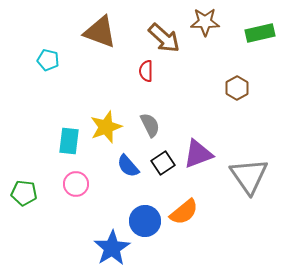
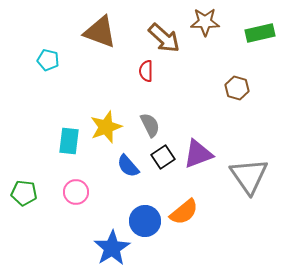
brown hexagon: rotated 15 degrees counterclockwise
black square: moved 6 px up
pink circle: moved 8 px down
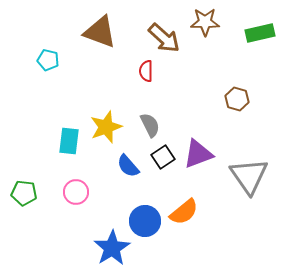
brown hexagon: moved 11 px down
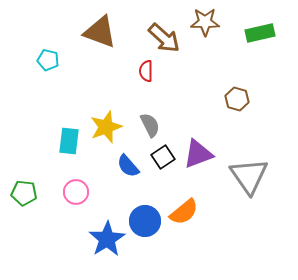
blue star: moved 5 px left, 9 px up
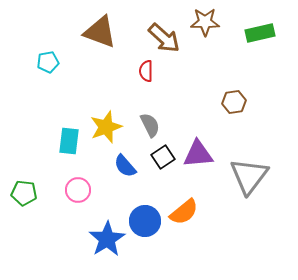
cyan pentagon: moved 2 px down; rotated 25 degrees counterclockwise
brown hexagon: moved 3 px left, 3 px down; rotated 25 degrees counterclockwise
purple triangle: rotated 16 degrees clockwise
blue semicircle: moved 3 px left
gray triangle: rotated 12 degrees clockwise
pink circle: moved 2 px right, 2 px up
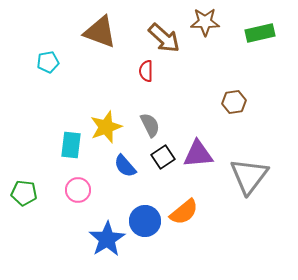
cyan rectangle: moved 2 px right, 4 px down
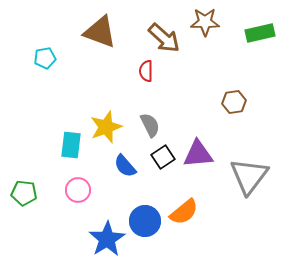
cyan pentagon: moved 3 px left, 4 px up
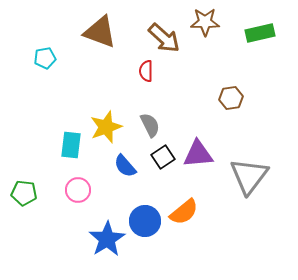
brown hexagon: moved 3 px left, 4 px up
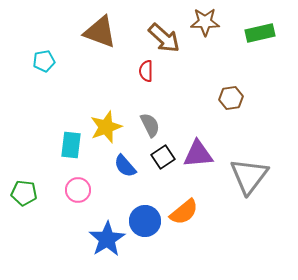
cyan pentagon: moved 1 px left, 3 px down
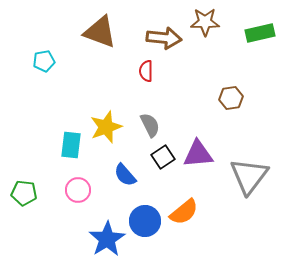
brown arrow: rotated 36 degrees counterclockwise
blue semicircle: moved 9 px down
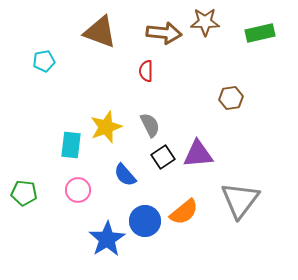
brown arrow: moved 5 px up
gray triangle: moved 9 px left, 24 px down
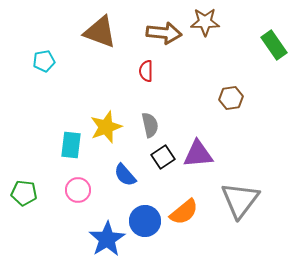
green rectangle: moved 14 px right, 12 px down; rotated 68 degrees clockwise
gray semicircle: rotated 15 degrees clockwise
